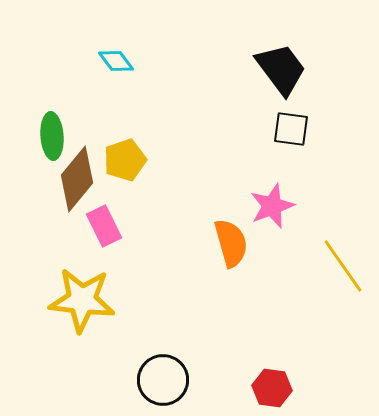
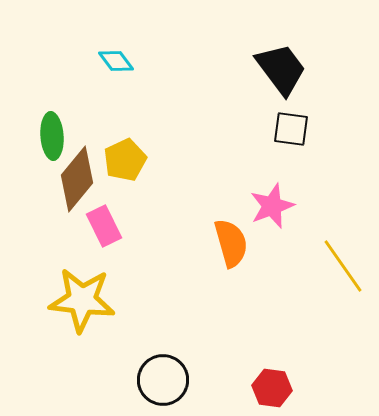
yellow pentagon: rotated 6 degrees counterclockwise
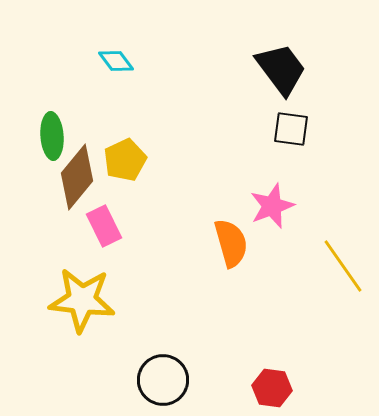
brown diamond: moved 2 px up
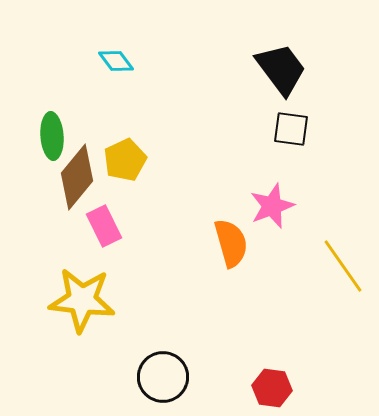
black circle: moved 3 px up
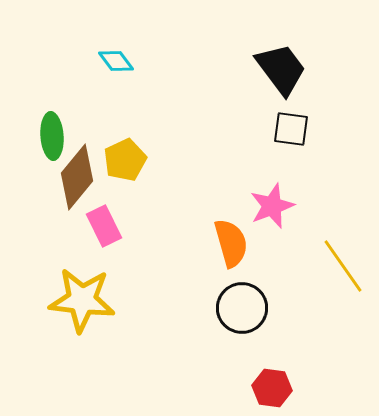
black circle: moved 79 px right, 69 px up
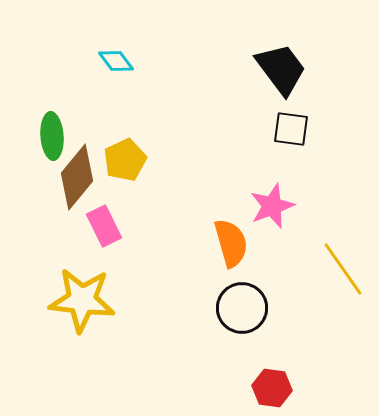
yellow line: moved 3 px down
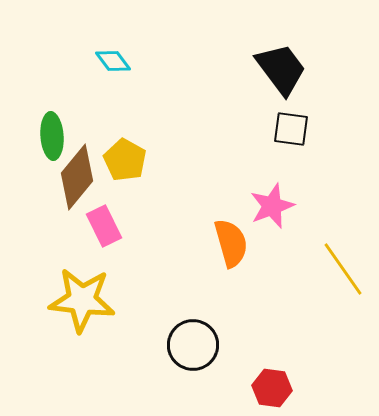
cyan diamond: moved 3 px left
yellow pentagon: rotated 18 degrees counterclockwise
black circle: moved 49 px left, 37 px down
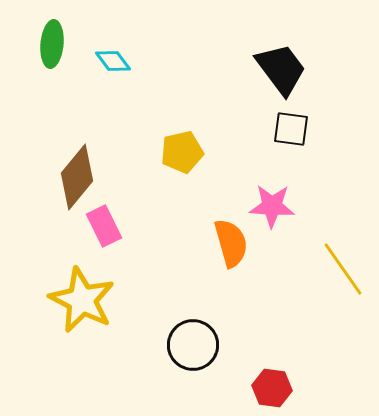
green ellipse: moved 92 px up; rotated 9 degrees clockwise
yellow pentagon: moved 57 px right, 8 px up; rotated 30 degrees clockwise
pink star: rotated 24 degrees clockwise
yellow star: rotated 20 degrees clockwise
